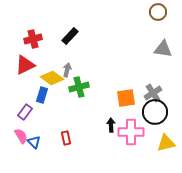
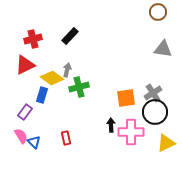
yellow triangle: rotated 12 degrees counterclockwise
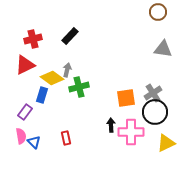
pink semicircle: rotated 21 degrees clockwise
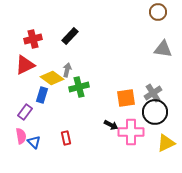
black arrow: rotated 120 degrees clockwise
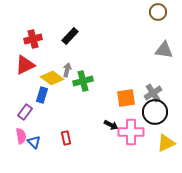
gray triangle: moved 1 px right, 1 px down
green cross: moved 4 px right, 6 px up
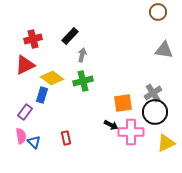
gray arrow: moved 15 px right, 15 px up
orange square: moved 3 px left, 5 px down
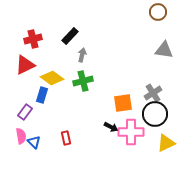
black circle: moved 2 px down
black arrow: moved 2 px down
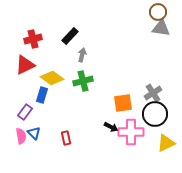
gray triangle: moved 3 px left, 22 px up
blue triangle: moved 9 px up
